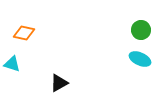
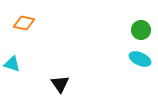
orange diamond: moved 10 px up
black triangle: moved 1 px right, 1 px down; rotated 36 degrees counterclockwise
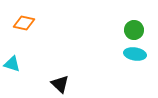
green circle: moved 7 px left
cyan ellipse: moved 5 px left, 5 px up; rotated 15 degrees counterclockwise
black triangle: rotated 12 degrees counterclockwise
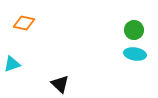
cyan triangle: rotated 36 degrees counterclockwise
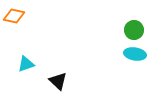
orange diamond: moved 10 px left, 7 px up
cyan triangle: moved 14 px right
black triangle: moved 2 px left, 3 px up
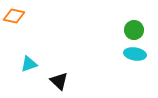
cyan triangle: moved 3 px right
black triangle: moved 1 px right
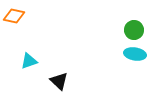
cyan triangle: moved 3 px up
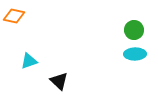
cyan ellipse: rotated 10 degrees counterclockwise
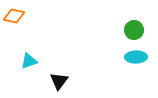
cyan ellipse: moved 1 px right, 3 px down
black triangle: rotated 24 degrees clockwise
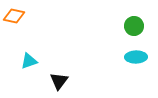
green circle: moved 4 px up
